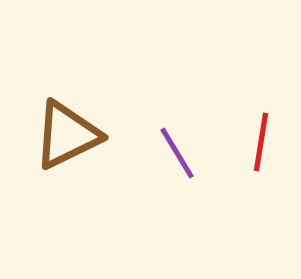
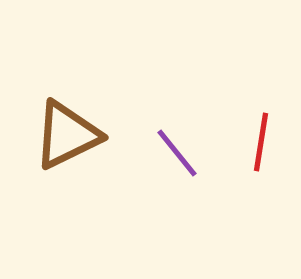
purple line: rotated 8 degrees counterclockwise
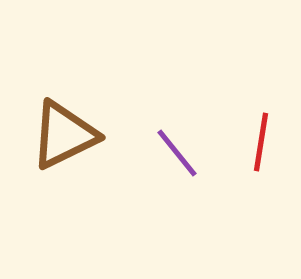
brown triangle: moved 3 px left
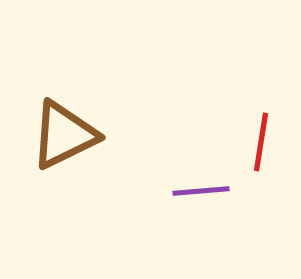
purple line: moved 24 px right, 38 px down; rotated 56 degrees counterclockwise
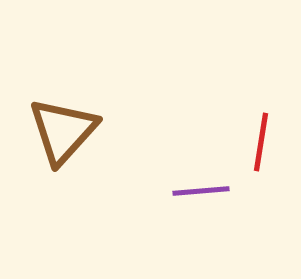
brown triangle: moved 1 px left, 4 px up; rotated 22 degrees counterclockwise
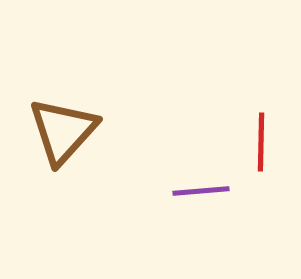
red line: rotated 8 degrees counterclockwise
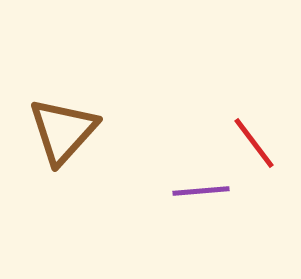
red line: moved 7 px left, 1 px down; rotated 38 degrees counterclockwise
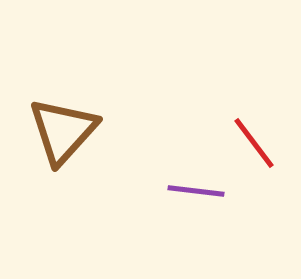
purple line: moved 5 px left; rotated 12 degrees clockwise
